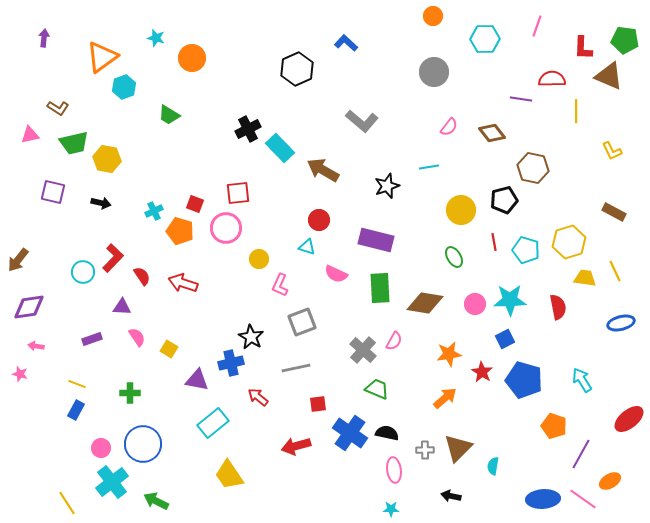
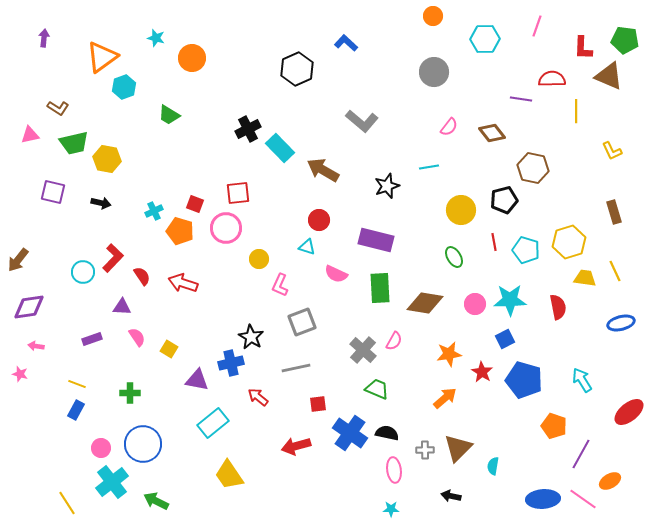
brown rectangle at (614, 212): rotated 45 degrees clockwise
red ellipse at (629, 419): moved 7 px up
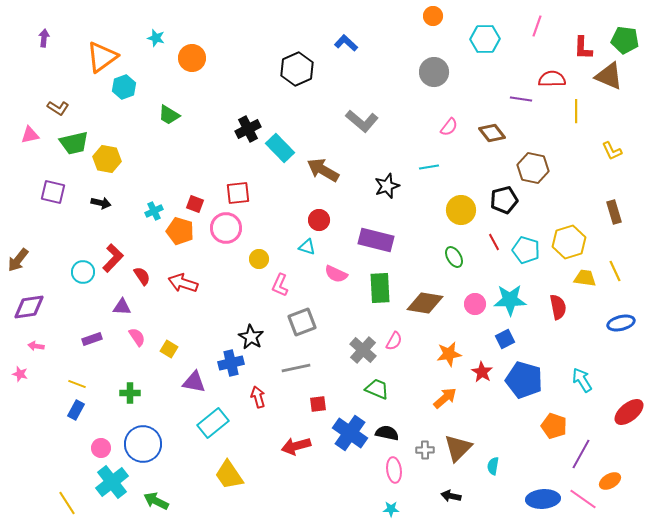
red line at (494, 242): rotated 18 degrees counterclockwise
purple triangle at (197, 380): moved 3 px left, 2 px down
red arrow at (258, 397): rotated 35 degrees clockwise
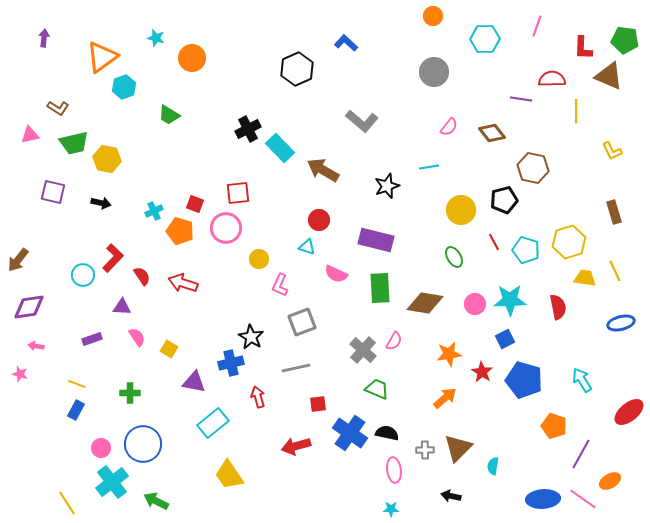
cyan circle at (83, 272): moved 3 px down
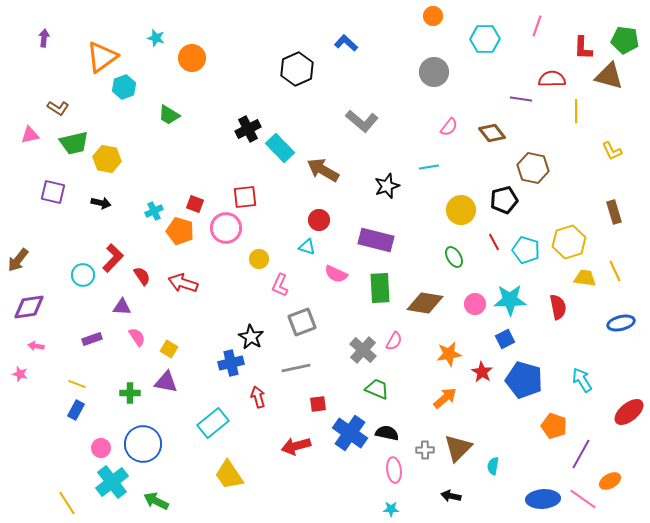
brown triangle at (609, 76): rotated 8 degrees counterclockwise
red square at (238, 193): moved 7 px right, 4 px down
purple triangle at (194, 382): moved 28 px left
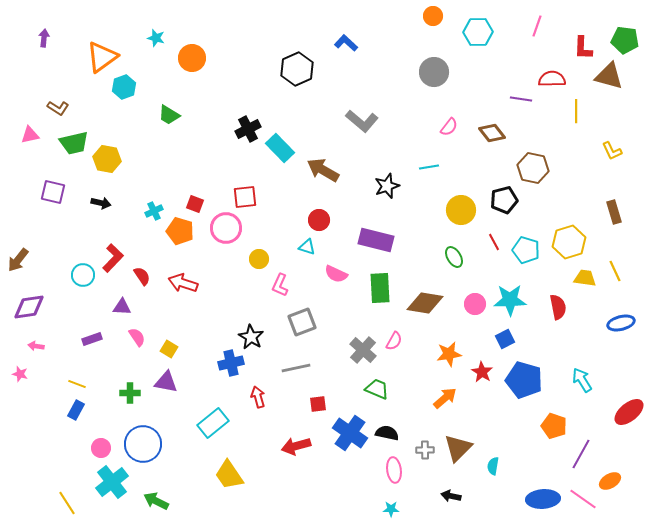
cyan hexagon at (485, 39): moved 7 px left, 7 px up
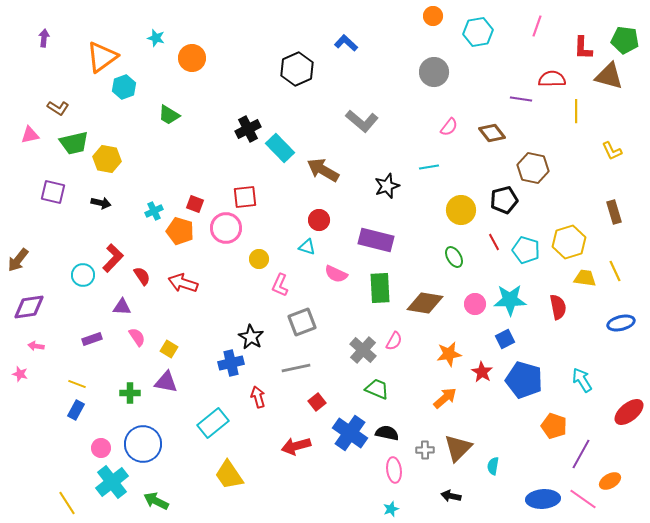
cyan hexagon at (478, 32): rotated 8 degrees counterclockwise
red square at (318, 404): moved 1 px left, 2 px up; rotated 30 degrees counterclockwise
cyan star at (391, 509): rotated 21 degrees counterclockwise
